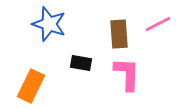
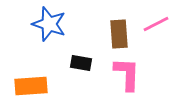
pink line: moved 2 px left
orange rectangle: rotated 60 degrees clockwise
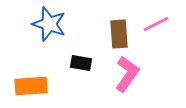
pink L-shape: rotated 33 degrees clockwise
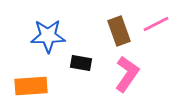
blue star: moved 1 px left, 12 px down; rotated 20 degrees counterclockwise
brown rectangle: moved 3 px up; rotated 16 degrees counterclockwise
